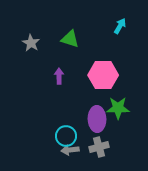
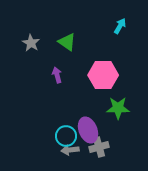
green triangle: moved 3 px left, 3 px down; rotated 18 degrees clockwise
purple arrow: moved 2 px left, 1 px up; rotated 14 degrees counterclockwise
purple ellipse: moved 9 px left, 11 px down; rotated 20 degrees counterclockwise
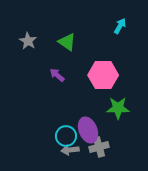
gray star: moved 3 px left, 2 px up
purple arrow: rotated 35 degrees counterclockwise
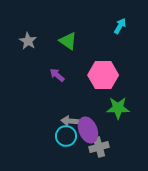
green triangle: moved 1 px right, 1 px up
gray arrow: moved 29 px up; rotated 12 degrees clockwise
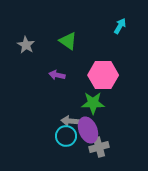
gray star: moved 2 px left, 4 px down
purple arrow: rotated 28 degrees counterclockwise
green star: moved 25 px left, 5 px up
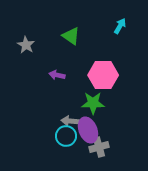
green triangle: moved 3 px right, 5 px up
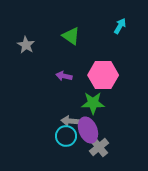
purple arrow: moved 7 px right, 1 px down
gray cross: rotated 24 degrees counterclockwise
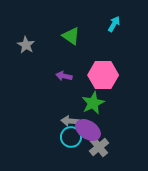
cyan arrow: moved 6 px left, 2 px up
green star: rotated 25 degrees counterclockwise
purple ellipse: rotated 35 degrees counterclockwise
cyan circle: moved 5 px right, 1 px down
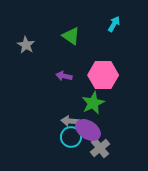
gray cross: moved 1 px right, 1 px down
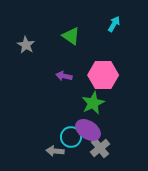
gray arrow: moved 15 px left, 30 px down
